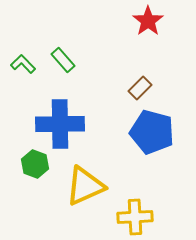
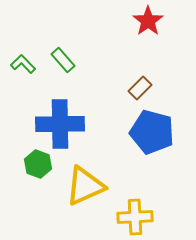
green hexagon: moved 3 px right
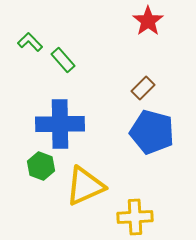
green L-shape: moved 7 px right, 22 px up
brown rectangle: moved 3 px right
green hexagon: moved 3 px right, 2 px down
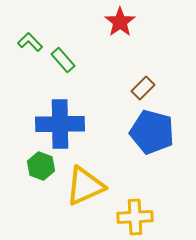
red star: moved 28 px left, 1 px down
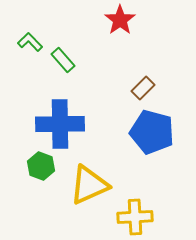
red star: moved 2 px up
yellow triangle: moved 4 px right, 1 px up
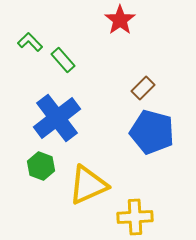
blue cross: moved 3 px left, 6 px up; rotated 36 degrees counterclockwise
yellow triangle: moved 1 px left
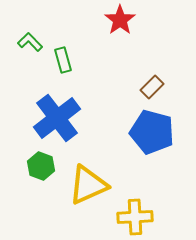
green rectangle: rotated 25 degrees clockwise
brown rectangle: moved 9 px right, 1 px up
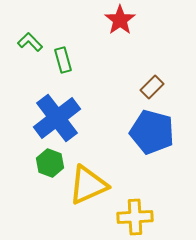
green hexagon: moved 9 px right, 3 px up
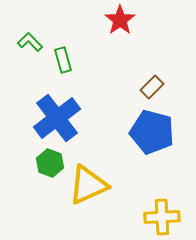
yellow cross: moved 27 px right
